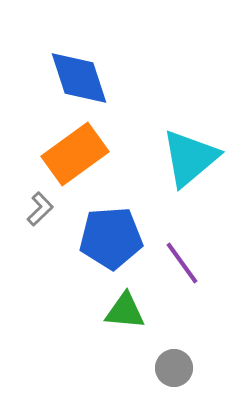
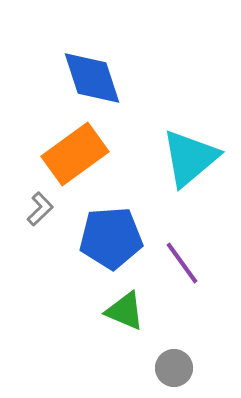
blue diamond: moved 13 px right
green triangle: rotated 18 degrees clockwise
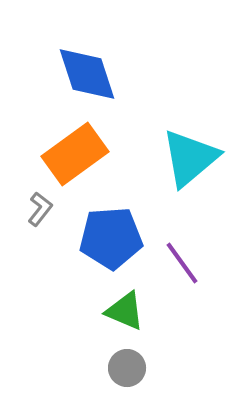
blue diamond: moved 5 px left, 4 px up
gray L-shape: rotated 8 degrees counterclockwise
gray circle: moved 47 px left
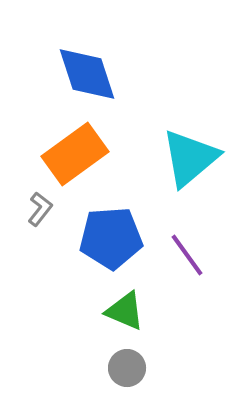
purple line: moved 5 px right, 8 px up
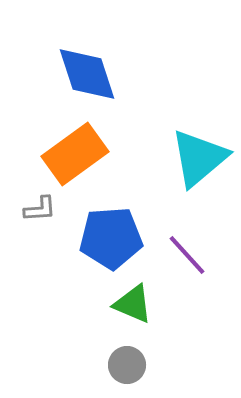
cyan triangle: moved 9 px right
gray L-shape: rotated 48 degrees clockwise
purple line: rotated 6 degrees counterclockwise
green triangle: moved 8 px right, 7 px up
gray circle: moved 3 px up
